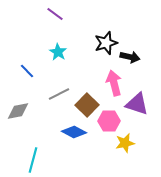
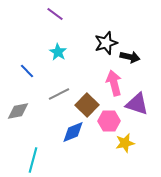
blue diamond: moved 1 px left; rotated 50 degrees counterclockwise
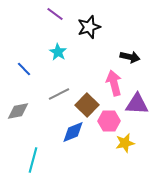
black star: moved 17 px left, 16 px up
blue line: moved 3 px left, 2 px up
purple triangle: rotated 15 degrees counterclockwise
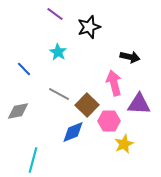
gray line: rotated 55 degrees clockwise
purple triangle: moved 2 px right
yellow star: moved 1 px left, 1 px down; rotated 12 degrees counterclockwise
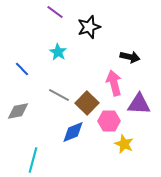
purple line: moved 2 px up
blue line: moved 2 px left
gray line: moved 1 px down
brown square: moved 2 px up
yellow star: rotated 24 degrees counterclockwise
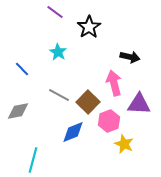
black star: rotated 15 degrees counterclockwise
brown square: moved 1 px right, 1 px up
pink hexagon: rotated 20 degrees counterclockwise
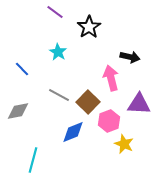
pink arrow: moved 3 px left, 5 px up
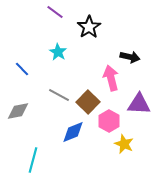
pink hexagon: rotated 10 degrees counterclockwise
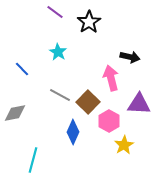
black star: moved 5 px up
gray line: moved 1 px right
gray diamond: moved 3 px left, 2 px down
blue diamond: rotated 45 degrees counterclockwise
yellow star: moved 1 px down; rotated 18 degrees clockwise
